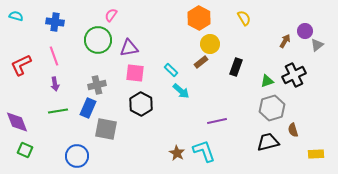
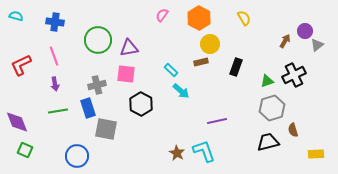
pink semicircle: moved 51 px right
brown rectangle: rotated 24 degrees clockwise
pink square: moved 9 px left, 1 px down
blue rectangle: rotated 42 degrees counterclockwise
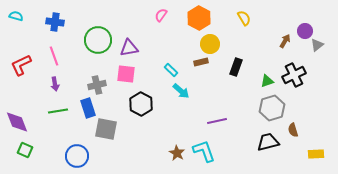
pink semicircle: moved 1 px left
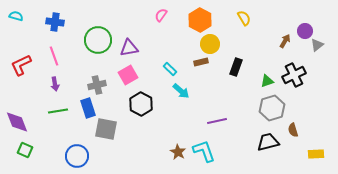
orange hexagon: moved 1 px right, 2 px down
cyan rectangle: moved 1 px left, 1 px up
pink square: moved 2 px right, 1 px down; rotated 36 degrees counterclockwise
brown star: moved 1 px right, 1 px up
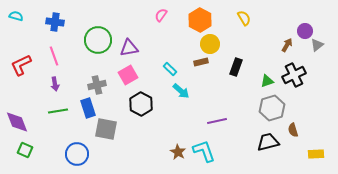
brown arrow: moved 2 px right, 4 px down
blue circle: moved 2 px up
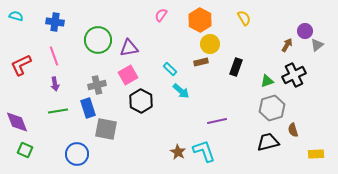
black hexagon: moved 3 px up
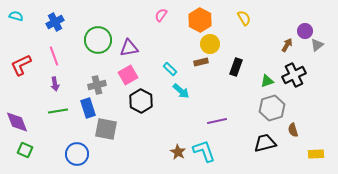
blue cross: rotated 36 degrees counterclockwise
black trapezoid: moved 3 px left, 1 px down
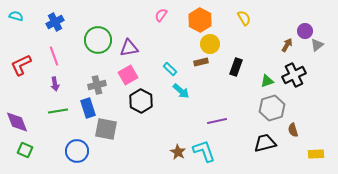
blue circle: moved 3 px up
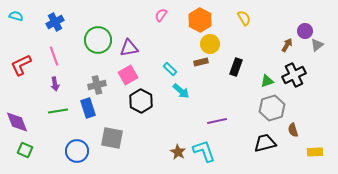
gray square: moved 6 px right, 9 px down
yellow rectangle: moved 1 px left, 2 px up
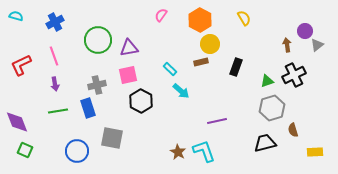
brown arrow: rotated 40 degrees counterclockwise
pink square: rotated 18 degrees clockwise
